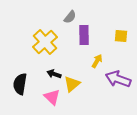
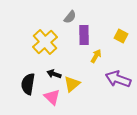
yellow square: rotated 24 degrees clockwise
yellow arrow: moved 1 px left, 5 px up
black semicircle: moved 8 px right
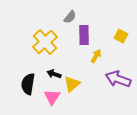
pink triangle: rotated 18 degrees clockwise
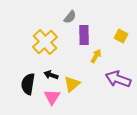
black arrow: moved 3 px left, 1 px down
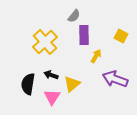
gray semicircle: moved 4 px right, 1 px up
purple arrow: moved 3 px left
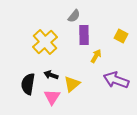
purple arrow: moved 1 px right, 1 px down
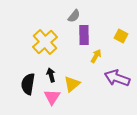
black arrow: rotated 56 degrees clockwise
purple arrow: moved 1 px right, 2 px up
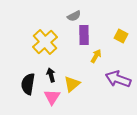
gray semicircle: rotated 24 degrees clockwise
purple arrow: moved 1 px right, 1 px down
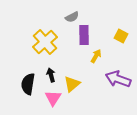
gray semicircle: moved 2 px left, 1 px down
pink triangle: moved 1 px right, 1 px down
